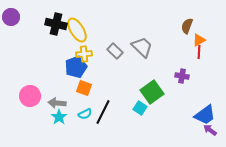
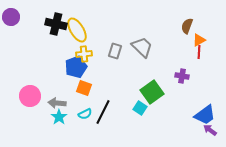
gray rectangle: rotated 63 degrees clockwise
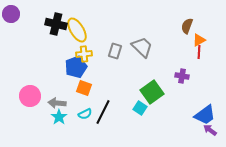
purple circle: moved 3 px up
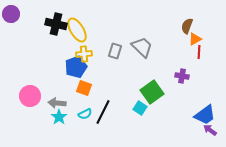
orange triangle: moved 4 px left, 1 px up
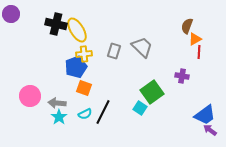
gray rectangle: moved 1 px left
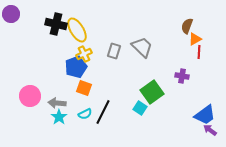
yellow cross: rotated 21 degrees counterclockwise
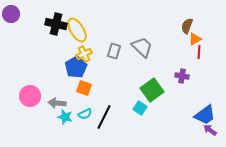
blue pentagon: rotated 10 degrees counterclockwise
green square: moved 2 px up
black line: moved 1 px right, 5 px down
cyan star: moved 6 px right; rotated 21 degrees counterclockwise
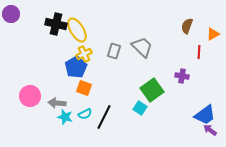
orange triangle: moved 18 px right, 5 px up
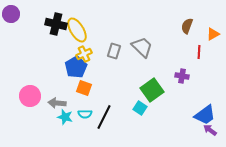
cyan semicircle: rotated 24 degrees clockwise
